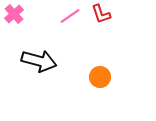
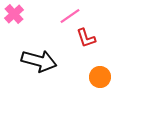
red L-shape: moved 15 px left, 24 px down
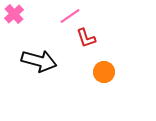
orange circle: moved 4 px right, 5 px up
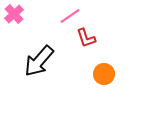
black arrow: rotated 116 degrees clockwise
orange circle: moved 2 px down
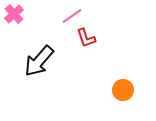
pink line: moved 2 px right
orange circle: moved 19 px right, 16 px down
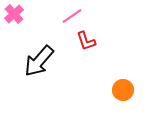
red L-shape: moved 3 px down
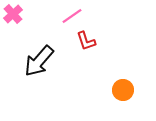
pink cross: moved 1 px left
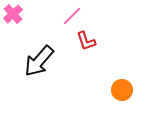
pink line: rotated 10 degrees counterclockwise
orange circle: moved 1 px left
